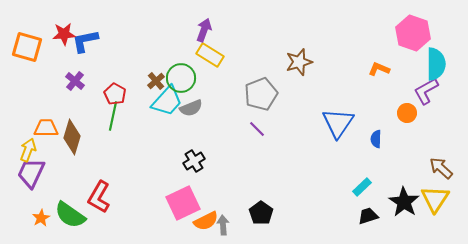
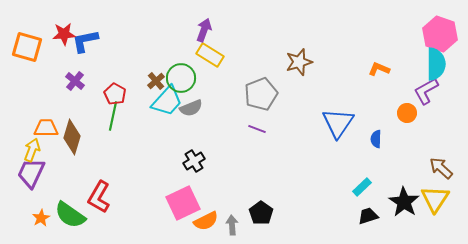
pink hexagon: moved 27 px right, 1 px down
purple line: rotated 24 degrees counterclockwise
yellow arrow: moved 4 px right
gray arrow: moved 9 px right
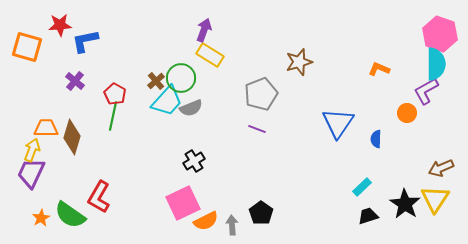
red star: moved 4 px left, 9 px up
brown arrow: rotated 65 degrees counterclockwise
black star: moved 1 px right, 2 px down
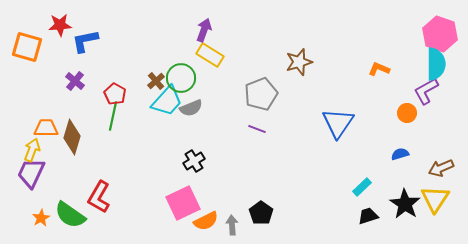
blue semicircle: moved 24 px right, 15 px down; rotated 72 degrees clockwise
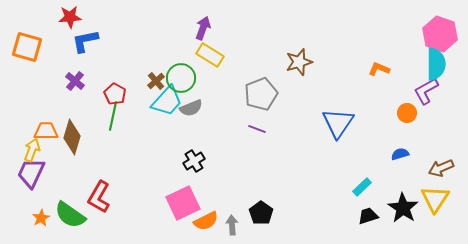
red star: moved 10 px right, 8 px up
purple arrow: moved 1 px left, 2 px up
orange trapezoid: moved 3 px down
black star: moved 2 px left, 4 px down
